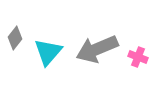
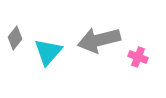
gray arrow: moved 2 px right, 9 px up; rotated 9 degrees clockwise
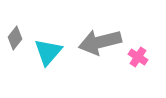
gray arrow: moved 1 px right, 2 px down
pink cross: rotated 12 degrees clockwise
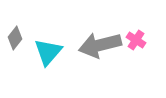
gray arrow: moved 3 px down
pink cross: moved 2 px left, 17 px up
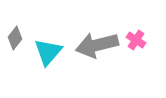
gray arrow: moved 3 px left
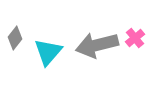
pink cross: moved 1 px left, 2 px up; rotated 18 degrees clockwise
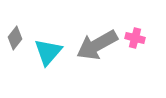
pink cross: rotated 36 degrees counterclockwise
gray arrow: rotated 15 degrees counterclockwise
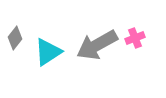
pink cross: rotated 36 degrees counterclockwise
cyan triangle: rotated 16 degrees clockwise
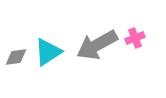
gray diamond: moved 1 px right, 19 px down; rotated 45 degrees clockwise
